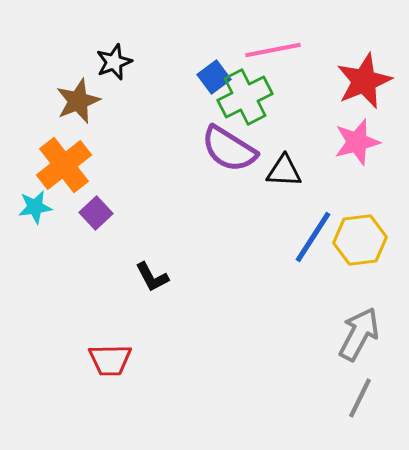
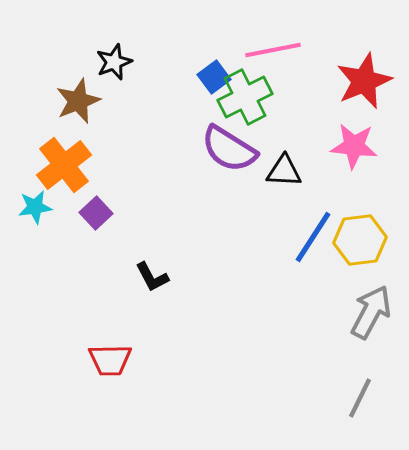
pink star: moved 3 px left, 4 px down; rotated 21 degrees clockwise
gray arrow: moved 12 px right, 22 px up
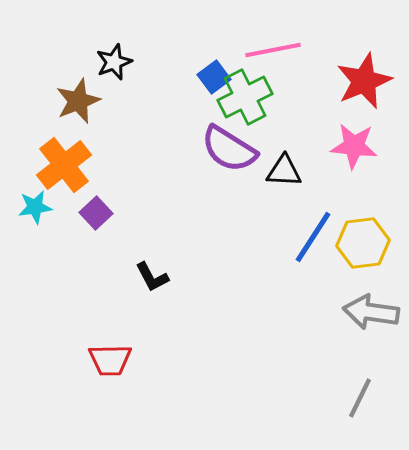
yellow hexagon: moved 3 px right, 3 px down
gray arrow: rotated 110 degrees counterclockwise
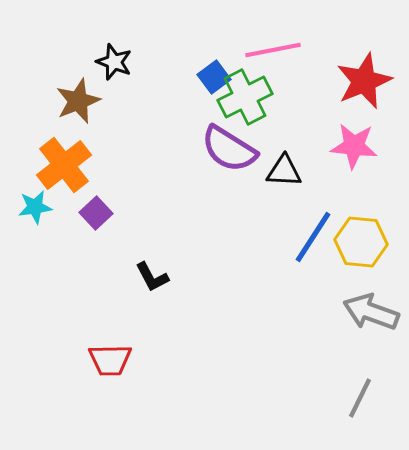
black star: rotated 30 degrees counterclockwise
yellow hexagon: moved 2 px left, 1 px up; rotated 12 degrees clockwise
gray arrow: rotated 12 degrees clockwise
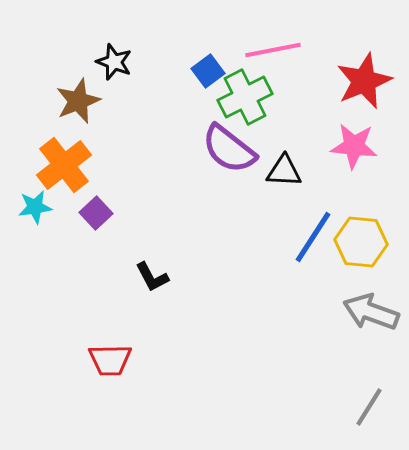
blue square: moved 6 px left, 6 px up
purple semicircle: rotated 6 degrees clockwise
gray line: moved 9 px right, 9 px down; rotated 6 degrees clockwise
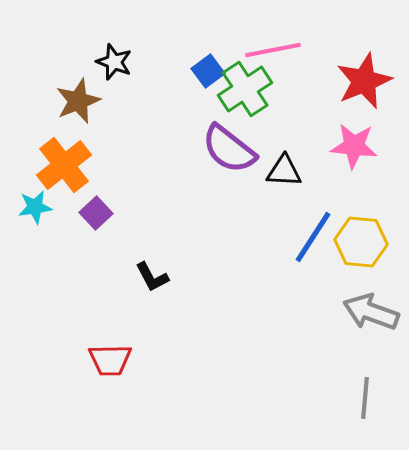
green cross: moved 8 px up; rotated 6 degrees counterclockwise
gray line: moved 4 px left, 9 px up; rotated 27 degrees counterclockwise
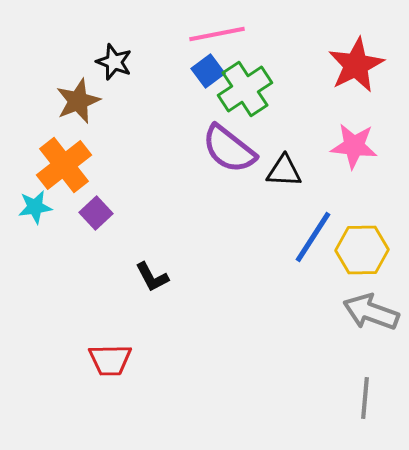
pink line: moved 56 px left, 16 px up
red star: moved 8 px left, 16 px up; rotated 4 degrees counterclockwise
yellow hexagon: moved 1 px right, 8 px down; rotated 6 degrees counterclockwise
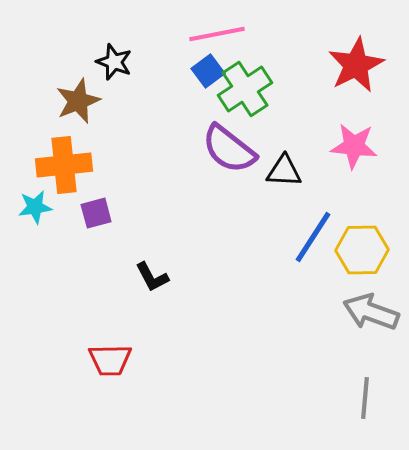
orange cross: rotated 32 degrees clockwise
purple square: rotated 28 degrees clockwise
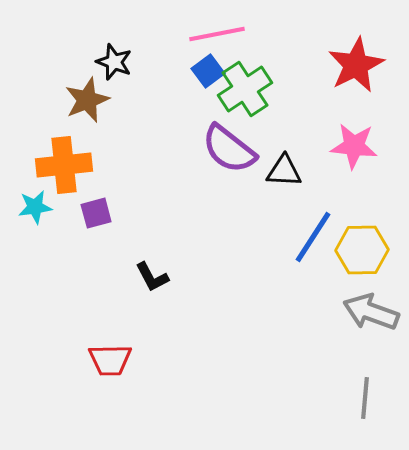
brown star: moved 9 px right, 1 px up
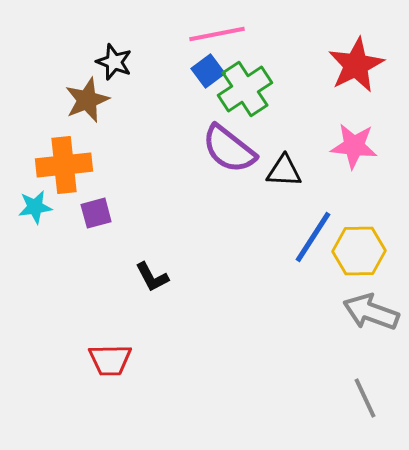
yellow hexagon: moved 3 px left, 1 px down
gray line: rotated 30 degrees counterclockwise
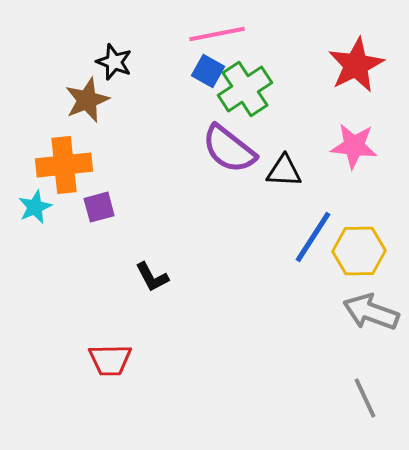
blue square: rotated 24 degrees counterclockwise
cyan star: rotated 16 degrees counterclockwise
purple square: moved 3 px right, 6 px up
